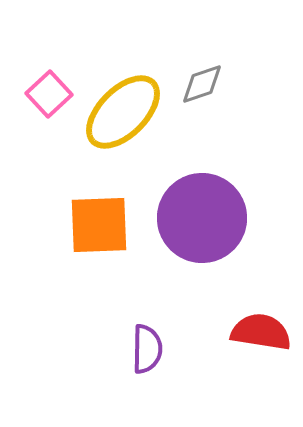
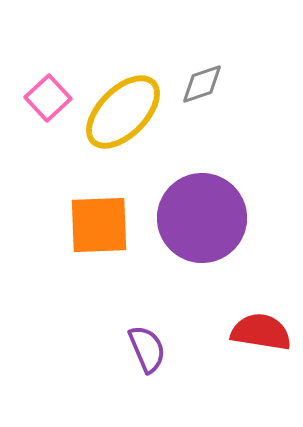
pink square: moved 1 px left, 4 px down
purple semicircle: rotated 24 degrees counterclockwise
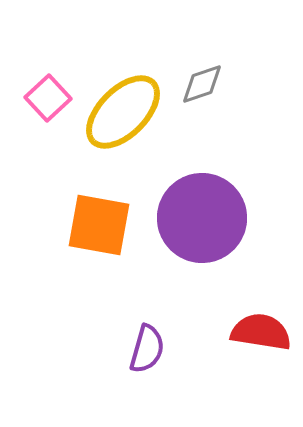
orange square: rotated 12 degrees clockwise
purple semicircle: rotated 39 degrees clockwise
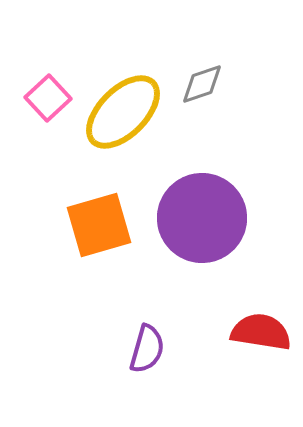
orange square: rotated 26 degrees counterclockwise
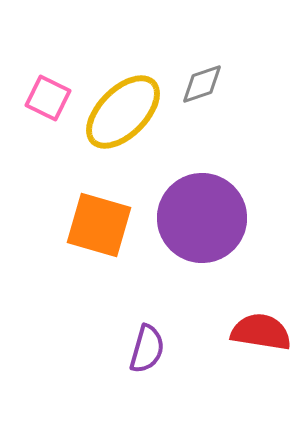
pink square: rotated 21 degrees counterclockwise
orange square: rotated 32 degrees clockwise
